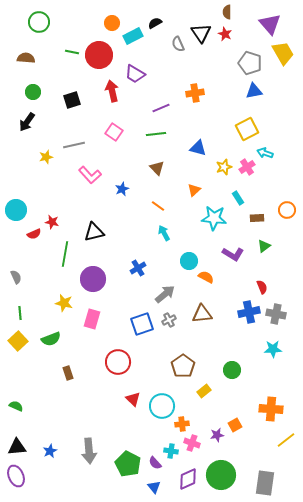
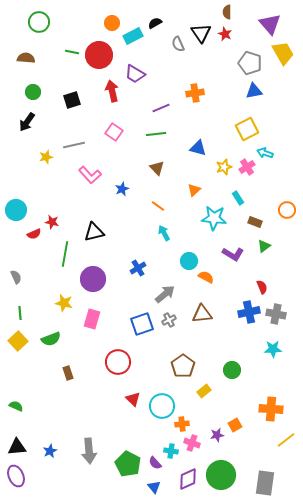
brown rectangle at (257, 218): moved 2 px left, 4 px down; rotated 24 degrees clockwise
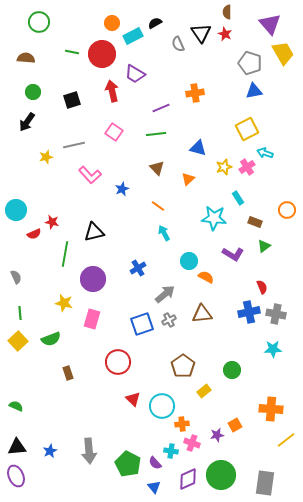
red circle at (99, 55): moved 3 px right, 1 px up
orange triangle at (194, 190): moved 6 px left, 11 px up
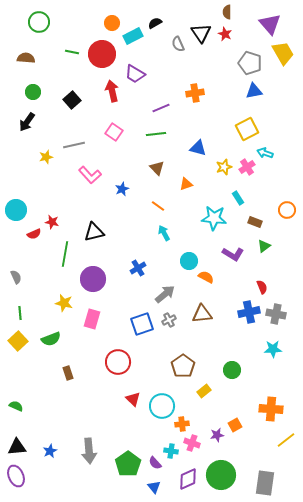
black square at (72, 100): rotated 24 degrees counterclockwise
orange triangle at (188, 179): moved 2 px left, 5 px down; rotated 24 degrees clockwise
green pentagon at (128, 464): rotated 10 degrees clockwise
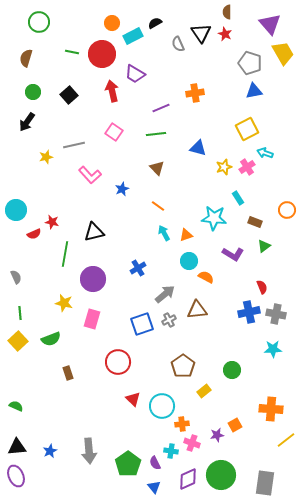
brown semicircle at (26, 58): rotated 78 degrees counterclockwise
black square at (72, 100): moved 3 px left, 5 px up
orange triangle at (186, 184): moved 51 px down
brown triangle at (202, 314): moved 5 px left, 4 px up
purple semicircle at (155, 463): rotated 16 degrees clockwise
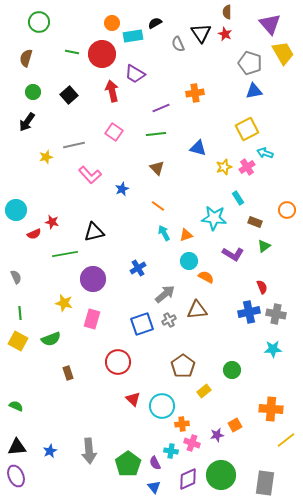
cyan rectangle at (133, 36): rotated 18 degrees clockwise
green line at (65, 254): rotated 70 degrees clockwise
yellow square at (18, 341): rotated 18 degrees counterclockwise
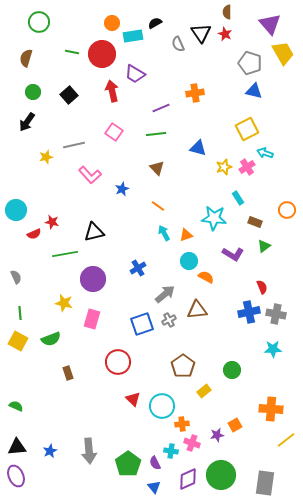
blue triangle at (254, 91): rotated 24 degrees clockwise
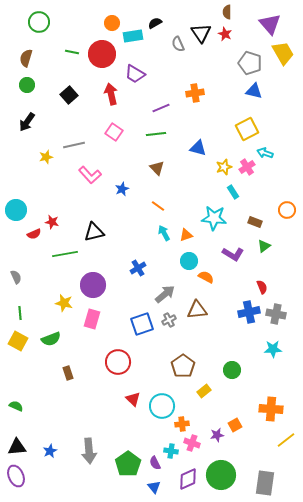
red arrow at (112, 91): moved 1 px left, 3 px down
green circle at (33, 92): moved 6 px left, 7 px up
cyan rectangle at (238, 198): moved 5 px left, 6 px up
purple circle at (93, 279): moved 6 px down
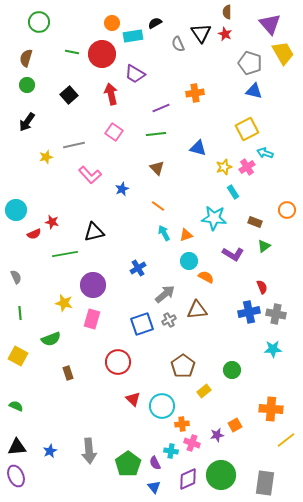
yellow square at (18, 341): moved 15 px down
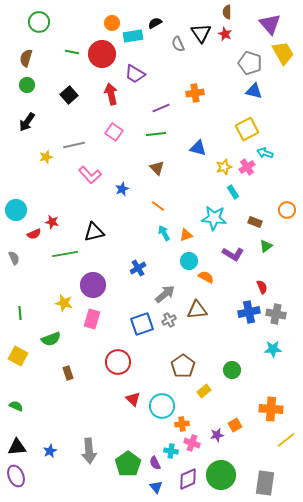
green triangle at (264, 246): moved 2 px right
gray semicircle at (16, 277): moved 2 px left, 19 px up
blue triangle at (154, 487): moved 2 px right
